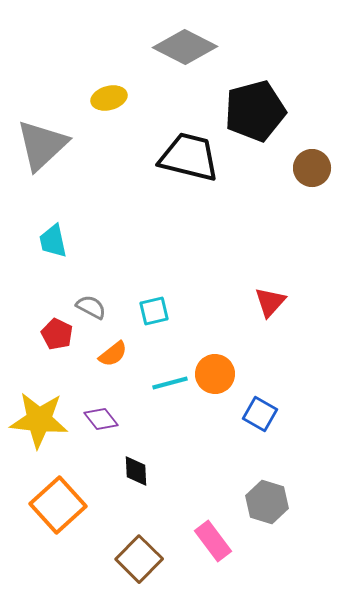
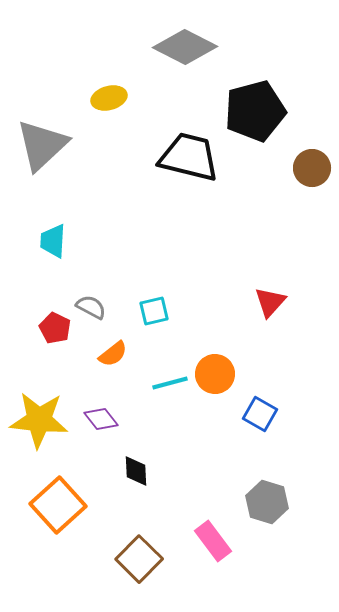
cyan trapezoid: rotated 15 degrees clockwise
red pentagon: moved 2 px left, 6 px up
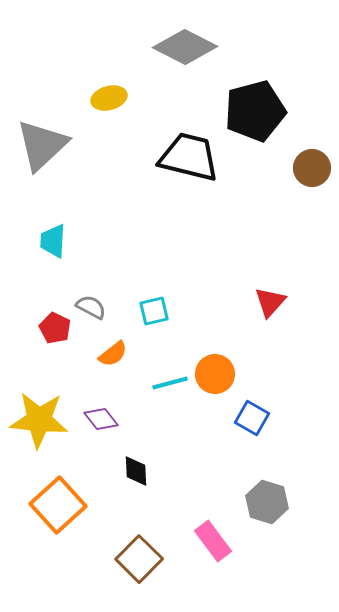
blue square: moved 8 px left, 4 px down
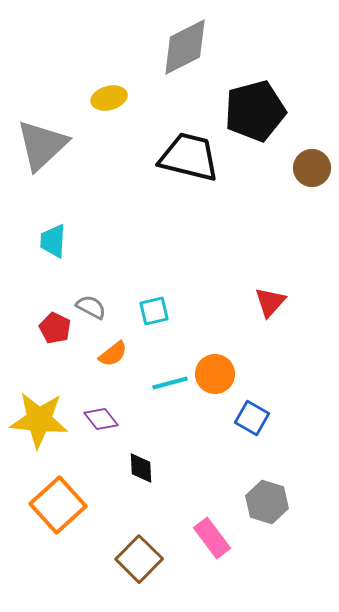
gray diamond: rotated 54 degrees counterclockwise
black diamond: moved 5 px right, 3 px up
pink rectangle: moved 1 px left, 3 px up
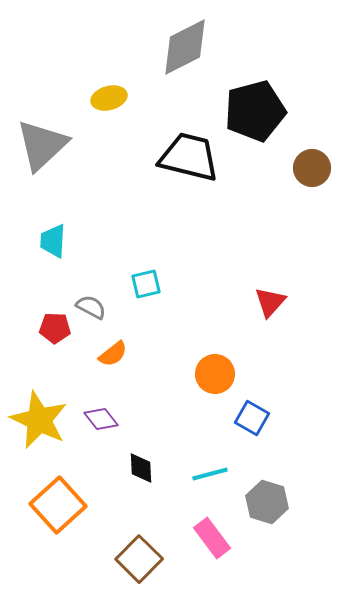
cyan square: moved 8 px left, 27 px up
red pentagon: rotated 24 degrees counterclockwise
cyan line: moved 40 px right, 91 px down
yellow star: rotated 20 degrees clockwise
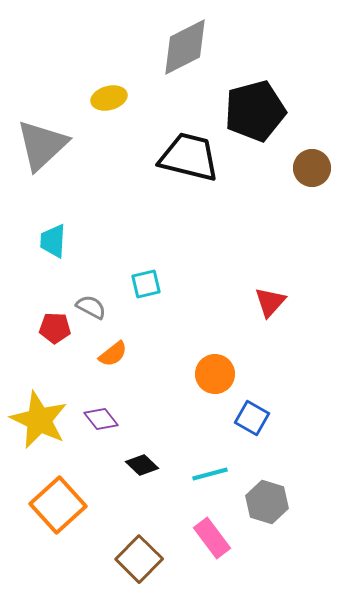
black diamond: moved 1 px right, 3 px up; rotated 44 degrees counterclockwise
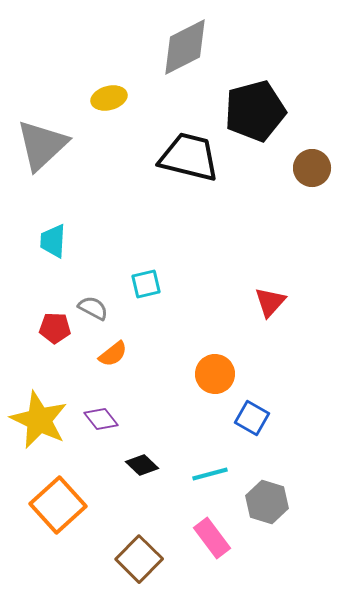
gray semicircle: moved 2 px right, 1 px down
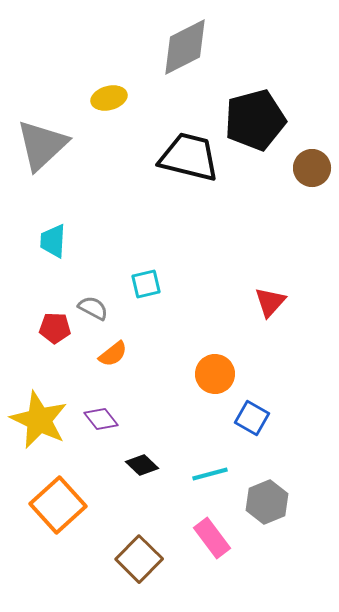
black pentagon: moved 9 px down
gray hexagon: rotated 21 degrees clockwise
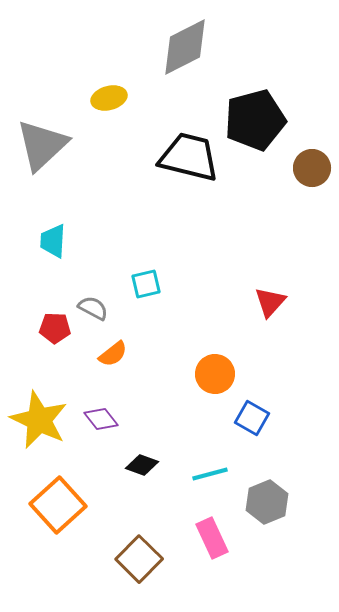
black diamond: rotated 24 degrees counterclockwise
pink rectangle: rotated 12 degrees clockwise
